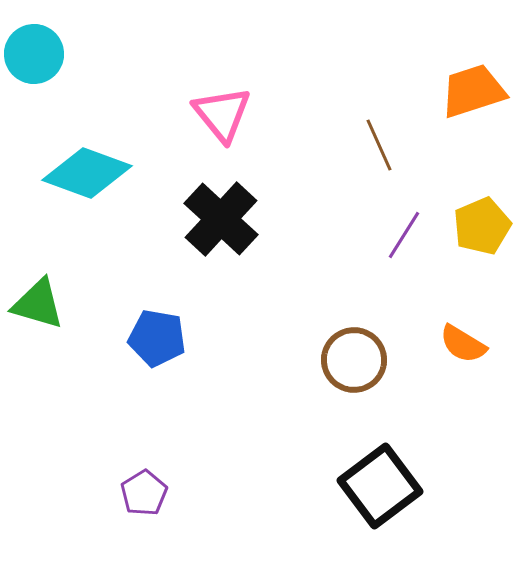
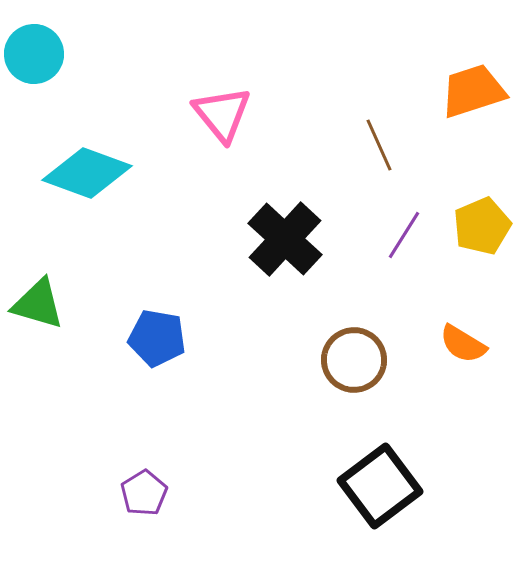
black cross: moved 64 px right, 20 px down
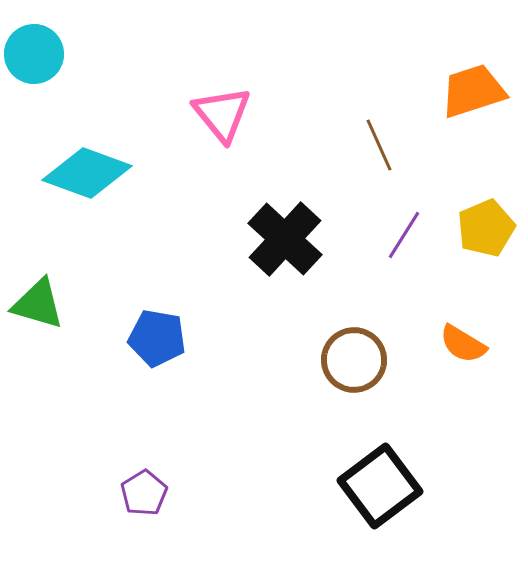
yellow pentagon: moved 4 px right, 2 px down
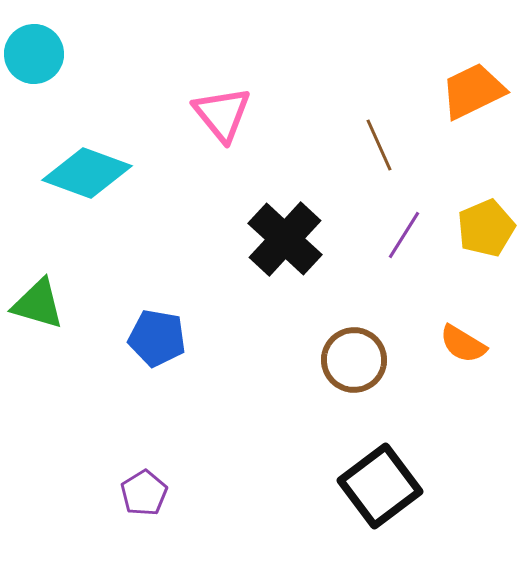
orange trapezoid: rotated 8 degrees counterclockwise
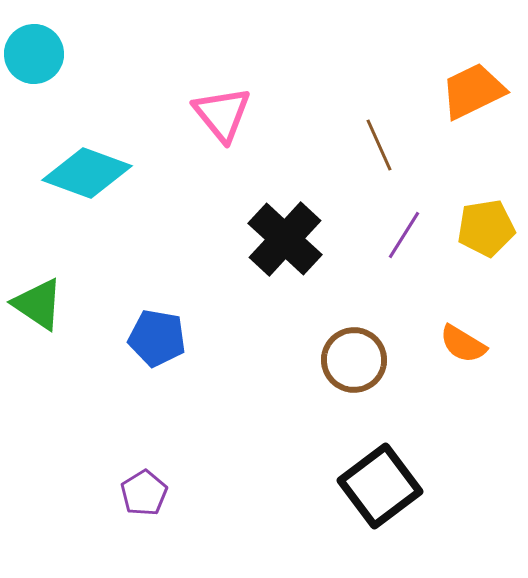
yellow pentagon: rotated 14 degrees clockwise
green triangle: rotated 18 degrees clockwise
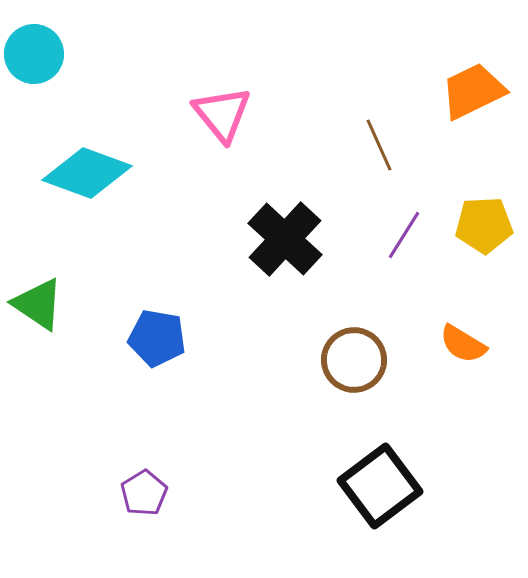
yellow pentagon: moved 2 px left, 3 px up; rotated 6 degrees clockwise
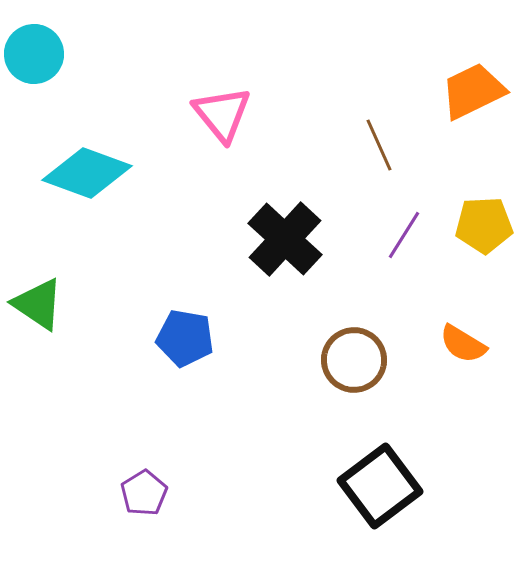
blue pentagon: moved 28 px right
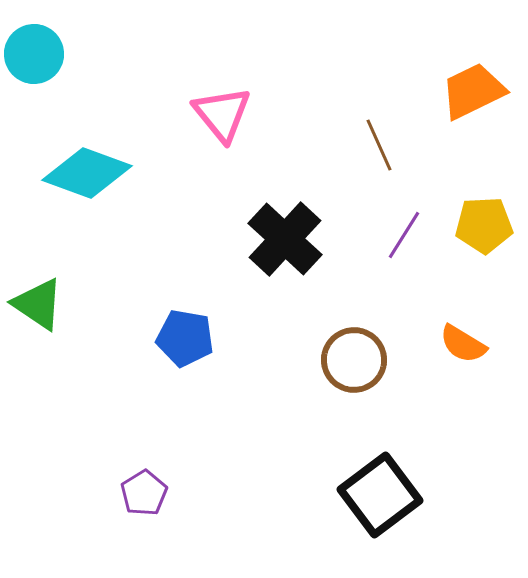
black square: moved 9 px down
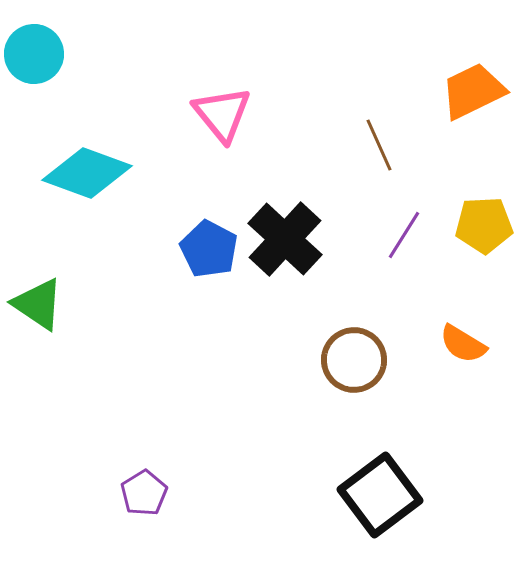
blue pentagon: moved 24 px right, 89 px up; rotated 18 degrees clockwise
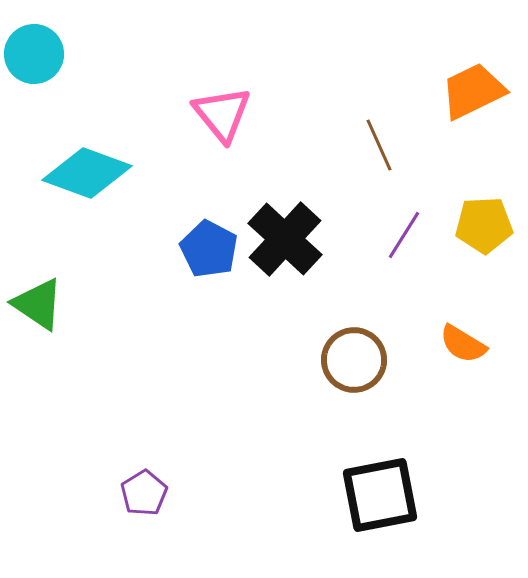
black square: rotated 26 degrees clockwise
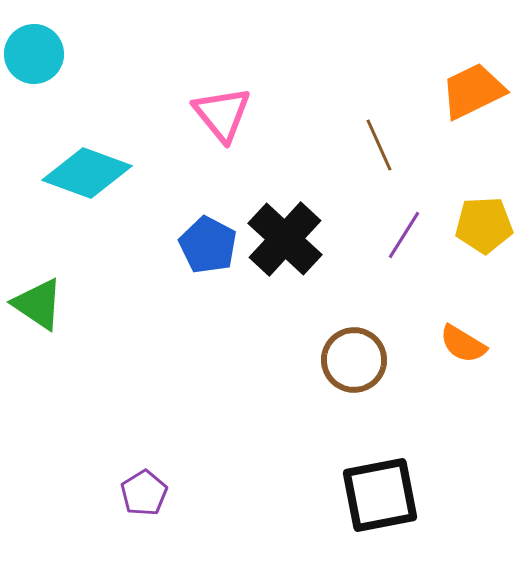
blue pentagon: moved 1 px left, 4 px up
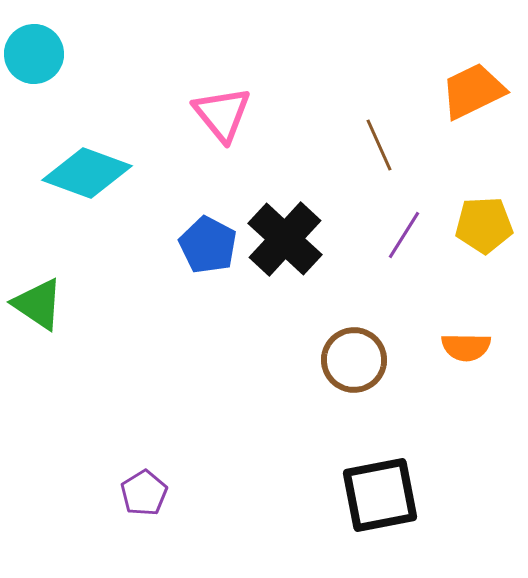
orange semicircle: moved 3 px right, 3 px down; rotated 30 degrees counterclockwise
